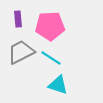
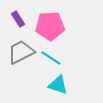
purple rectangle: rotated 28 degrees counterclockwise
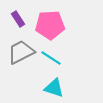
pink pentagon: moved 1 px up
cyan triangle: moved 4 px left, 3 px down
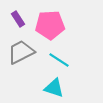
cyan line: moved 8 px right, 2 px down
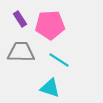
purple rectangle: moved 2 px right
gray trapezoid: rotated 28 degrees clockwise
cyan triangle: moved 4 px left
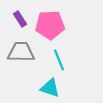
cyan line: rotated 35 degrees clockwise
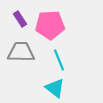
cyan triangle: moved 5 px right; rotated 20 degrees clockwise
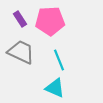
pink pentagon: moved 4 px up
gray trapezoid: rotated 24 degrees clockwise
cyan triangle: rotated 15 degrees counterclockwise
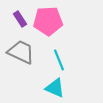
pink pentagon: moved 2 px left
